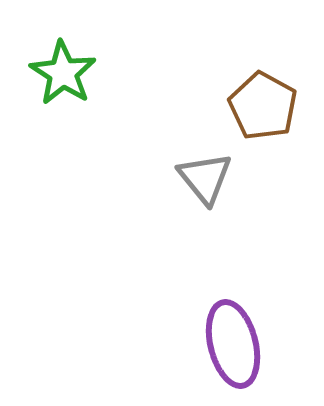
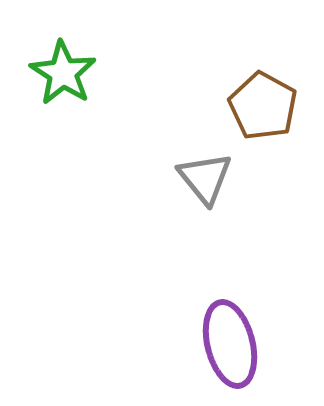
purple ellipse: moved 3 px left
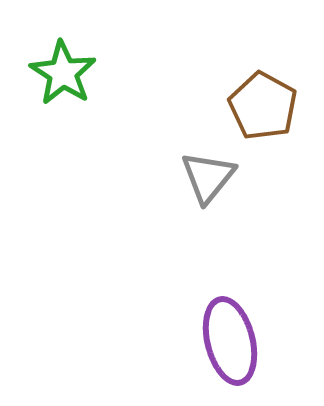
gray triangle: moved 3 px right, 1 px up; rotated 18 degrees clockwise
purple ellipse: moved 3 px up
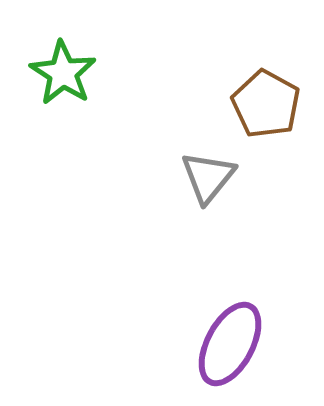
brown pentagon: moved 3 px right, 2 px up
purple ellipse: moved 3 px down; rotated 42 degrees clockwise
